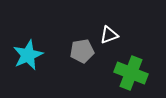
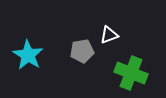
cyan star: rotated 16 degrees counterclockwise
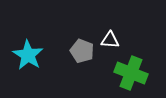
white triangle: moved 1 px right, 5 px down; rotated 24 degrees clockwise
gray pentagon: rotated 30 degrees clockwise
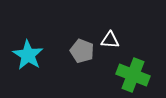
green cross: moved 2 px right, 2 px down
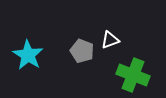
white triangle: rotated 24 degrees counterclockwise
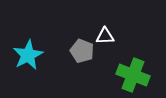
white triangle: moved 5 px left, 4 px up; rotated 18 degrees clockwise
cyan star: rotated 12 degrees clockwise
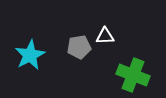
gray pentagon: moved 3 px left, 4 px up; rotated 30 degrees counterclockwise
cyan star: moved 2 px right
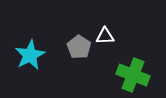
gray pentagon: rotated 30 degrees counterclockwise
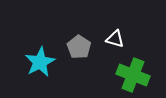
white triangle: moved 10 px right, 3 px down; rotated 18 degrees clockwise
cyan star: moved 10 px right, 7 px down
